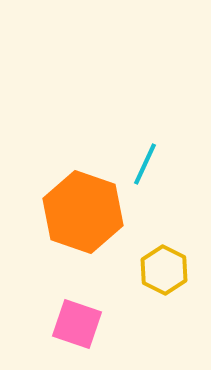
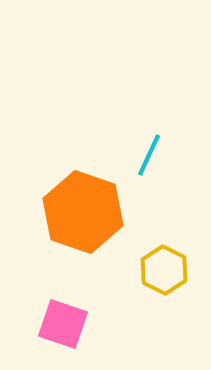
cyan line: moved 4 px right, 9 px up
pink square: moved 14 px left
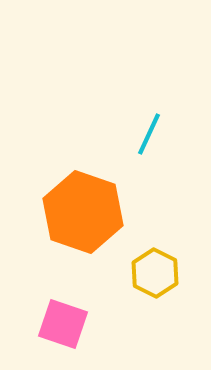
cyan line: moved 21 px up
yellow hexagon: moved 9 px left, 3 px down
